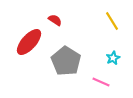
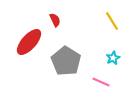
red semicircle: rotated 32 degrees clockwise
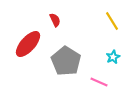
red ellipse: moved 1 px left, 2 px down
cyan star: moved 1 px up
pink line: moved 2 px left
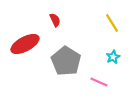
yellow line: moved 2 px down
red ellipse: moved 3 px left; rotated 20 degrees clockwise
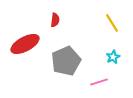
red semicircle: rotated 32 degrees clockwise
gray pentagon: rotated 16 degrees clockwise
pink line: rotated 42 degrees counterclockwise
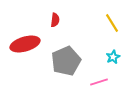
red ellipse: rotated 12 degrees clockwise
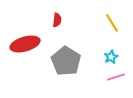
red semicircle: moved 2 px right
cyan star: moved 2 px left
gray pentagon: rotated 16 degrees counterclockwise
pink line: moved 17 px right, 5 px up
